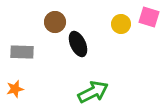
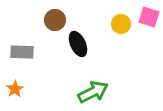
brown circle: moved 2 px up
orange star: rotated 18 degrees counterclockwise
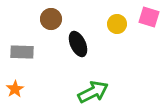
brown circle: moved 4 px left, 1 px up
yellow circle: moved 4 px left
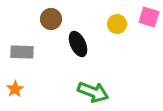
green arrow: rotated 48 degrees clockwise
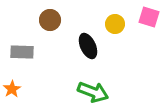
brown circle: moved 1 px left, 1 px down
yellow circle: moved 2 px left
black ellipse: moved 10 px right, 2 px down
orange star: moved 3 px left
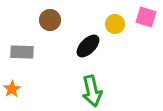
pink square: moved 3 px left
black ellipse: rotated 70 degrees clockwise
green arrow: moved 1 px left, 1 px up; rotated 56 degrees clockwise
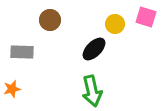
black ellipse: moved 6 px right, 3 px down
orange star: rotated 18 degrees clockwise
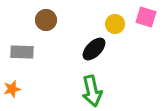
brown circle: moved 4 px left
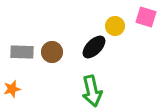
brown circle: moved 6 px right, 32 px down
yellow circle: moved 2 px down
black ellipse: moved 2 px up
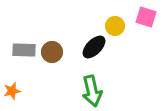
gray rectangle: moved 2 px right, 2 px up
orange star: moved 2 px down
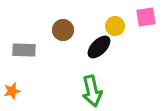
pink square: rotated 25 degrees counterclockwise
black ellipse: moved 5 px right
brown circle: moved 11 px right, 22 px up
